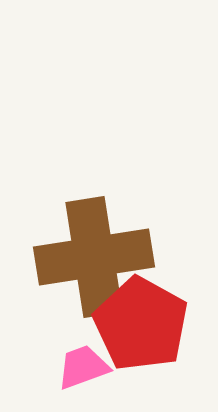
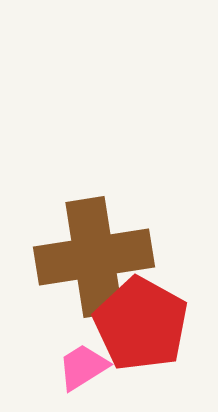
pink trapezoid: rotated 12 degrees counterclockwise
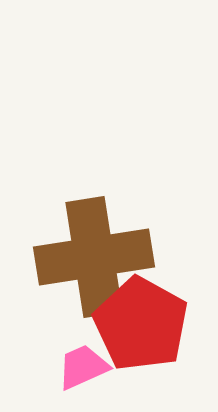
pink trapezoid: rotated 8 degrees clockwise
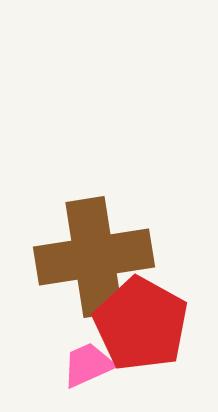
pink trapezoid: moved 5 px right, 2 px up
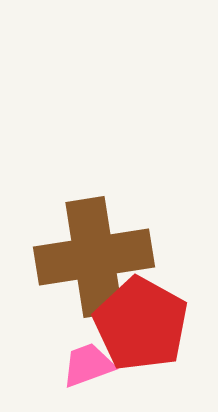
pink trapezoid: rotated 4 degrees clockwise
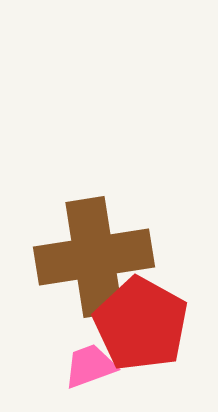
pink trapezoid: moved 2 px right, 1 px down
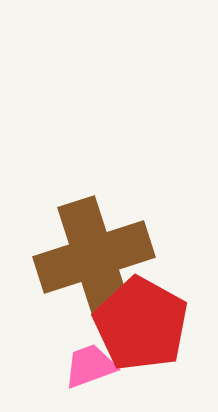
brown cross: rotated 9 degrees counterclockwise
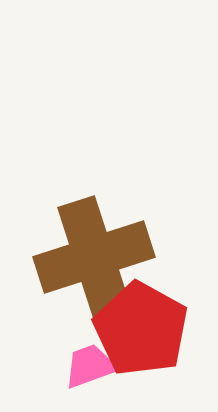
red pentagon: moved 5 px down
